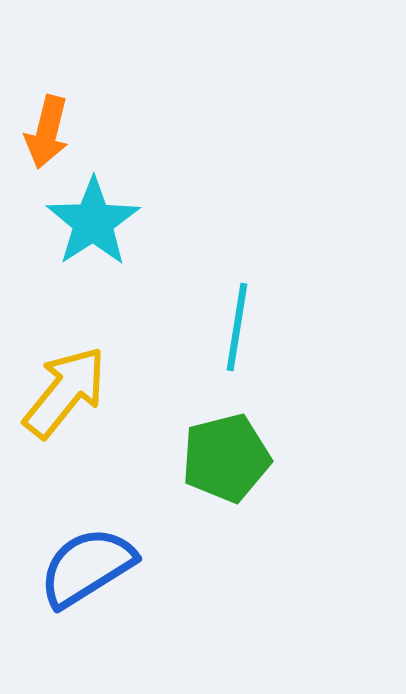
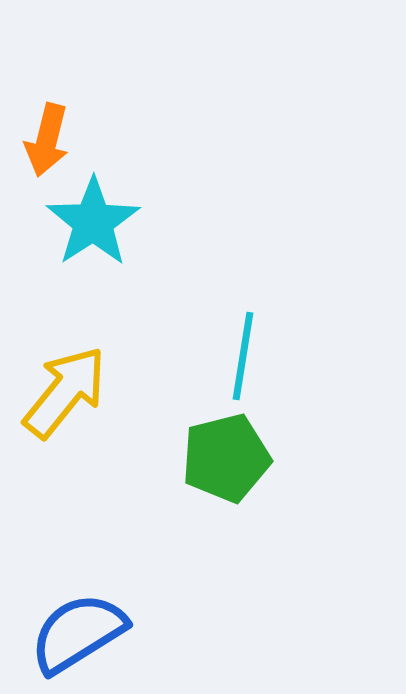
orange arrow: moved 8 px down
cyan line: moved 6 px right, 29 px down
blue semicircle: moved 9 px left, 66 px down
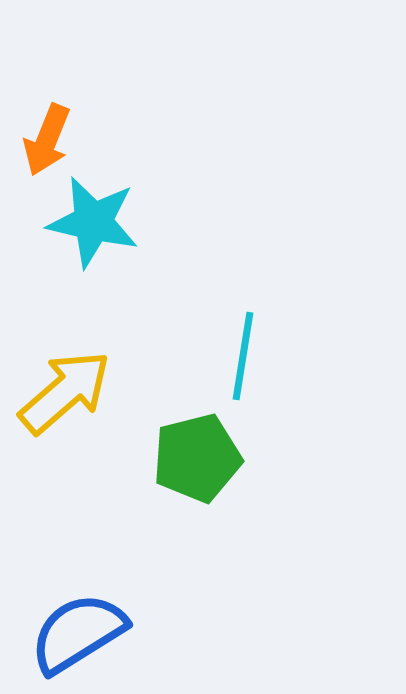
orange arrow: rotated 8 degrees clockwise
cyan star: rotated 26 degrees counterclockwise
yellow arrow: rotated 10 degrees clockwise
green pentagon: moved 29 px left
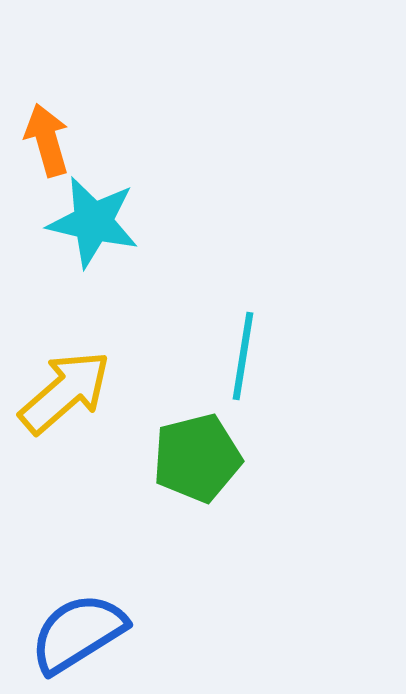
orange arrow: rotated 142 degrees clockwise
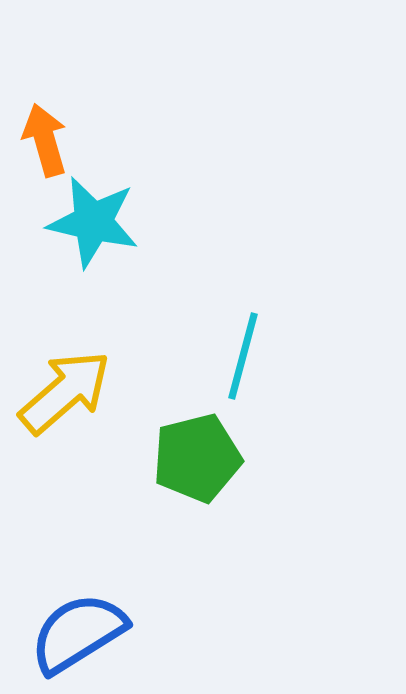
orange arrow: moved 2 px left
cyan line: rotated 6 degrees clockwise
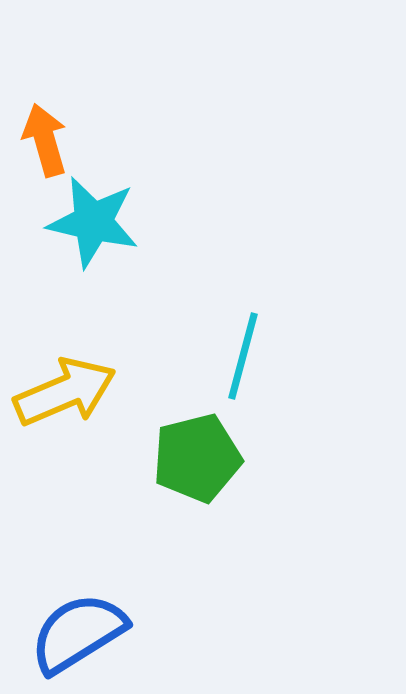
yellow arrow: rotated 18 degrees clockwise
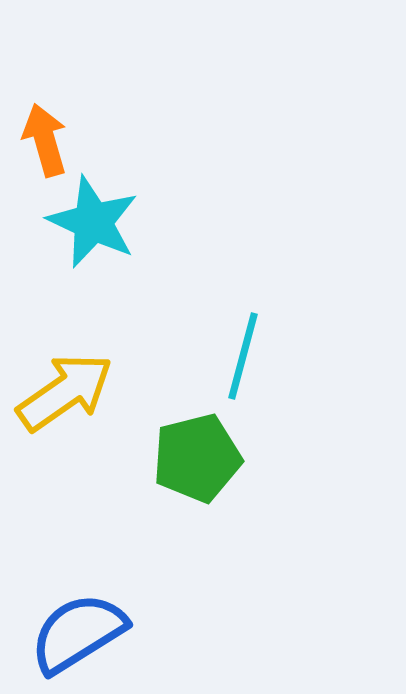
cyan star: rotated 12 degrees clockwise
yellow arrow: rotated 12 degrees counterclockwise
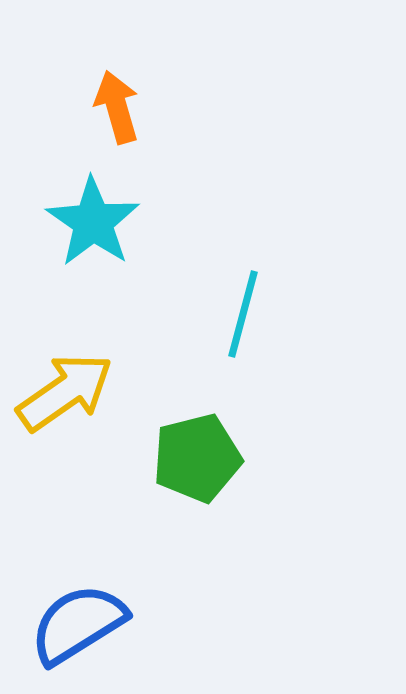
orange arrow: moved 72 px right, 33 px up
cyan star: rotated 10 degrees clockwise
cyan line: moved 42 px up
blue semicircle: moved 9 px up
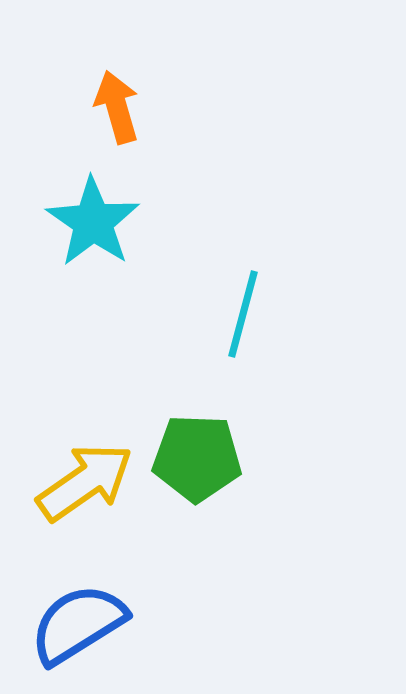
yellow arrow: moved 20 px right, 90 px down
green pentagon: rotated 16 degrees clockwise
